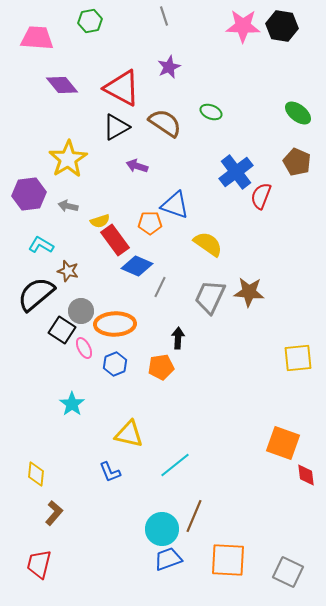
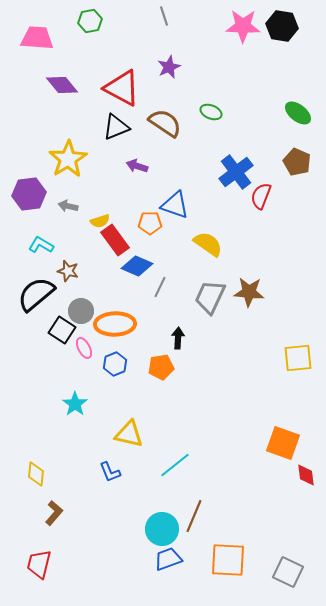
black triangle at (116, 127): rotated 8 degrees clockwise
cyan star at (72, 404): moved 3 px right
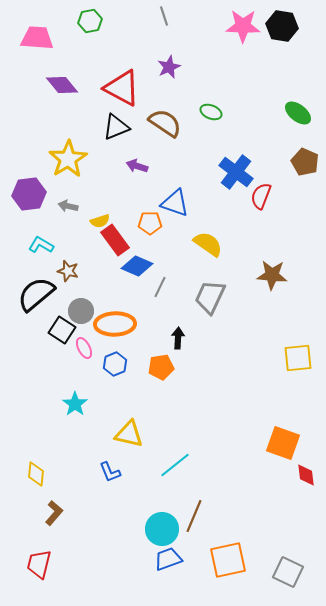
brown pentagon at (297, 162): moved 8 px right
blue cross at (236, 172): rotated 16 degrees counterclockwise
blue triangle at (175, 205): moved 2 px up
brown star at (249, 292): moved 23 px right, 17 px up
orange square at (228, 560): rotated 15 degrees counterclockwise
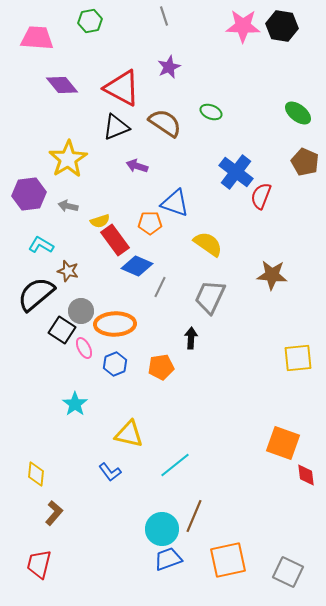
black arrow at (178, 338): moved 13 px right
blue L-shape at (110, 472): rotated 15 degrees counterclockwise
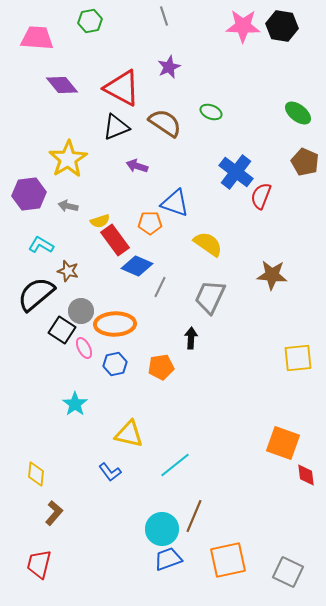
blue hexagon at (115, 364): rotated 10 degrees clockwise
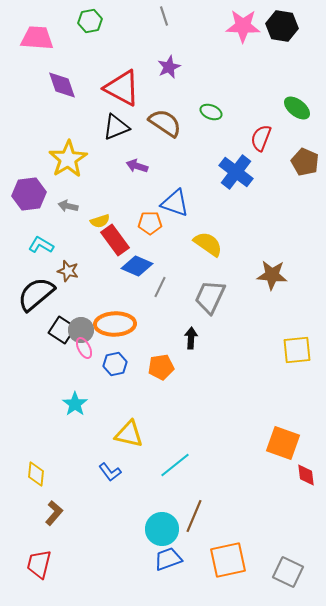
purple diamond at (62, 85): rotated 20 degrees clockwise
green ellipse at (298, 113): moved 1 px left, 5 px up
red semicircle at (261, 196): moved 58 px up
gray circle at (81, 311): moved 19 px down
yellow square at (298, 358): moved 1 px left, 8 px up
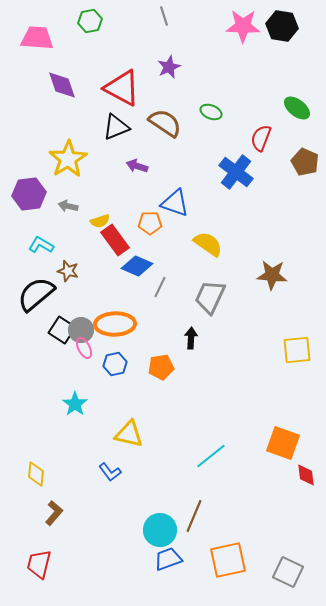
cyan line at (175, 465): moved 36 px right, 9 px up
cyan circle at (162, 529): moved 2 px left, 1 px down
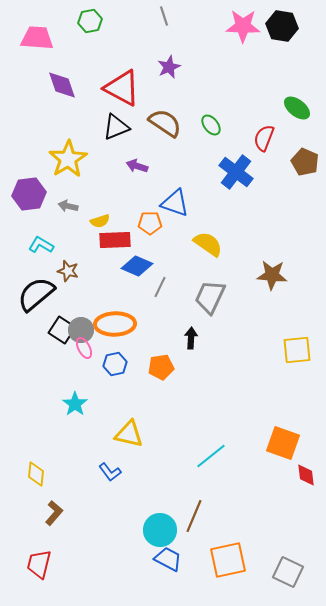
green ellipse at (211, 112): moved 13 px down; rotated 30 degrees clockwise
red semicircle at (261, 138): moved 3 px right
red rectangle at (115, 240): rotated 56 degrees counterclockwise
blue trapezoid at (168, 559): rotated 48 degrees clockwise
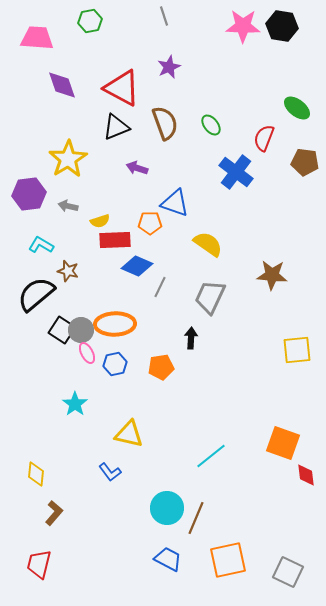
brown semicircle at (165, 123): rotated 36 degrees clockwise
brown pentagon at (305, 162): rotated 16 degrees counterclockwise
purple arrow at (137, 166): moved 2 px down
pink ellipse at (84, 348): moved 3 px right, 5 px down
brown line at (194, 516): moved 2 px right, 2 px down
cyan circle at (160, 530): moved 7 px right, 22 px up
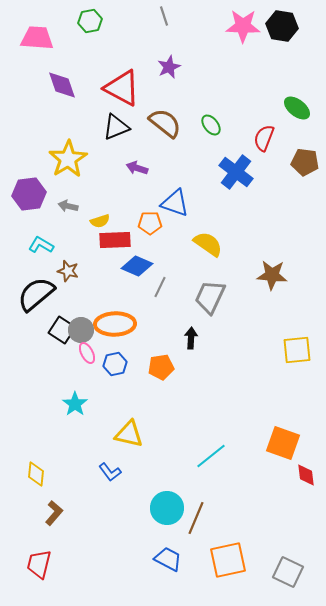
brown semicircle at (165, 123): rotated 32 degrees counterclockwise
